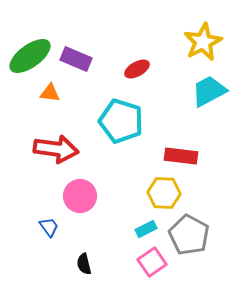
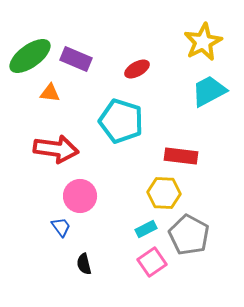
blue trapezoid: moved 12 px right
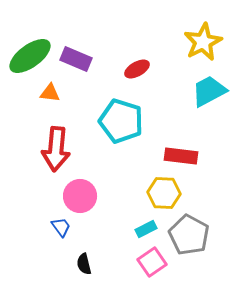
red arrow: rotated 87 degrees clockwise
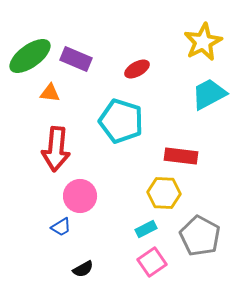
cyan trapezoid: moved 3 px down
blue trapezoid: rotated 95 degrees clockwise
gray pentagon: moved 11 px right, 1 px down
black semicircle: moved 1 px left, 5 px down; rotated 105 degrees counterclockwise
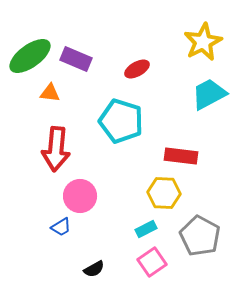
black semicircle: moved 11 px right
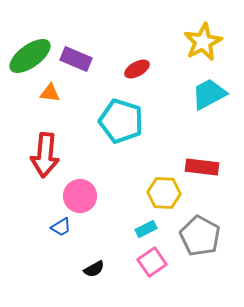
red arrow: moved 11 px left, 6 px down
red rectangle: moved 21 px right, 11 px down
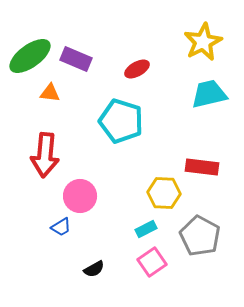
cyan trapezoid: rotated 15 degrees clockwise
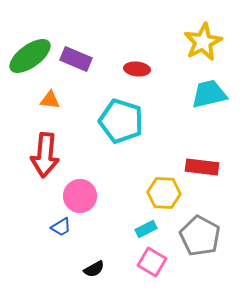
red ellipse: rotated 35 degrees clockwise
orange triangle: moved 7 px down
pink square: rotated 24 degrees counterclockwise
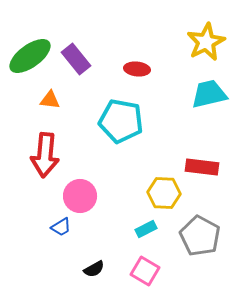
yellow star: moved 3 px right
purple rectangle: rotated 28 degrees clockwise
cyan pentagon: rotated 6 degrees counterclockwise
pink square: moved 7 px left, 9 px down
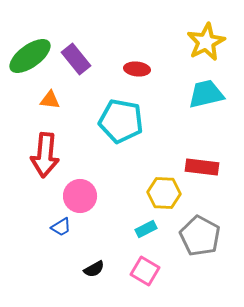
cyan trapezoid: moved 3 px left
